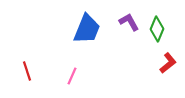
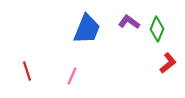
purple L-shape: rotated 25 degrees counterclockwise
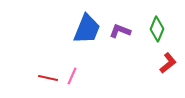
purple L-shape: moved 9 px left, 9 px down; rotated 15 degrees counterclockwise
red line: moved 21 px right, 7 px down; rotated 60 degrees counterclockwise
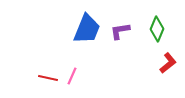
purple L-shape: rotated 30 degrees counterclockwise
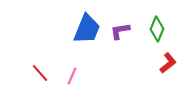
red line: moved 8 px left, 5 px up; rotated 36 degrees clockwise
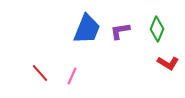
red L-shape: rotated 70 degrees clockwise
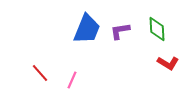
green diamond: rotated 25 degrees counterclockwise
pink line: moved 4 px down
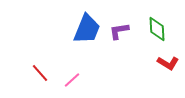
purple L-shape: moved 1 px left
pink line: rotated 24 degrees clockwise
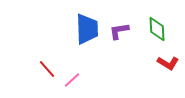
blue trapezoid: rotated 24 degrees counterclockwise
red line: moved 7 px right, 4 px up
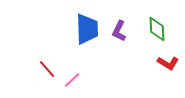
purple L-shape: rotated 55 degrees counterclockwise
